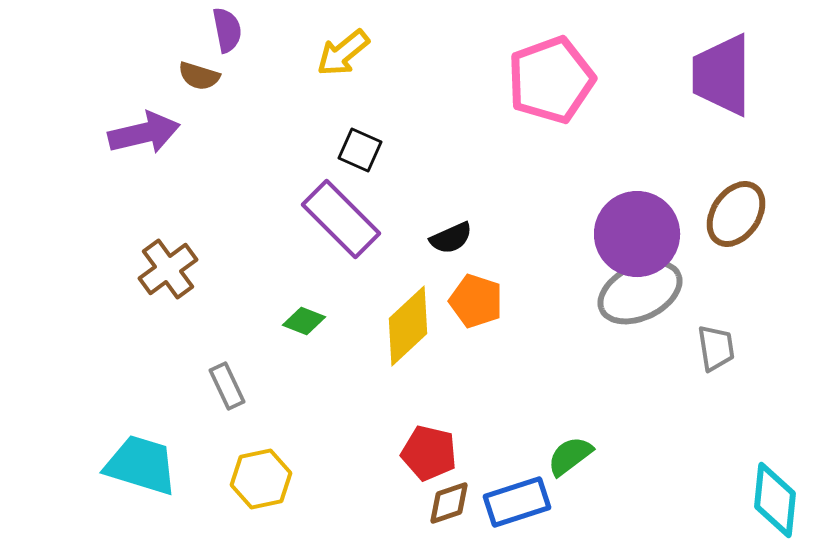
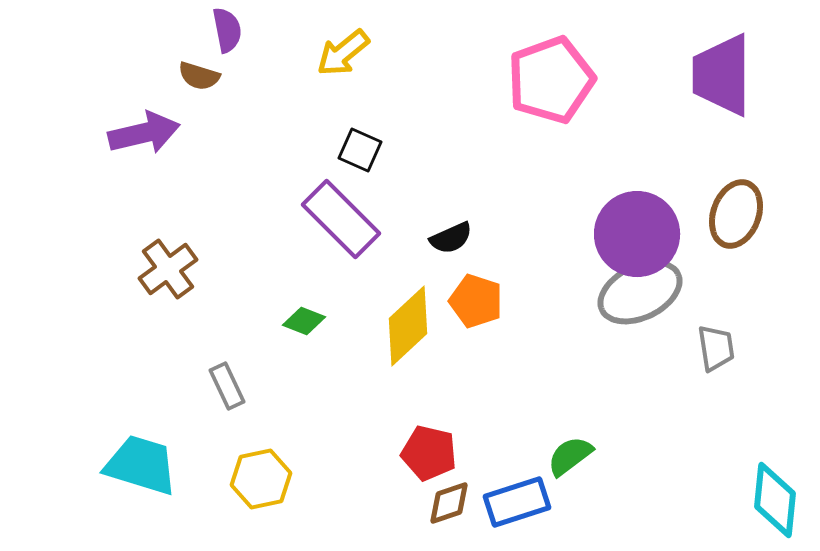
brown ellipse: rotated 14 degrees counterclockwise
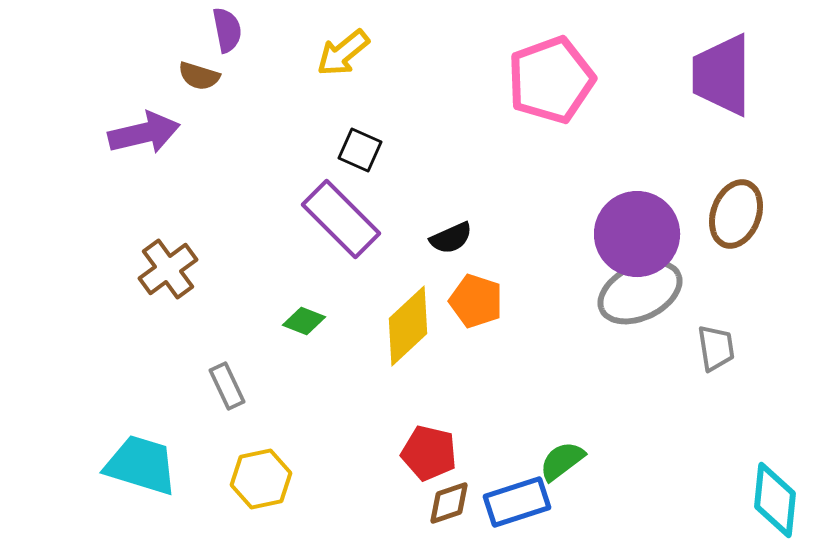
green semicircle: moved 8 px left, 5 px down
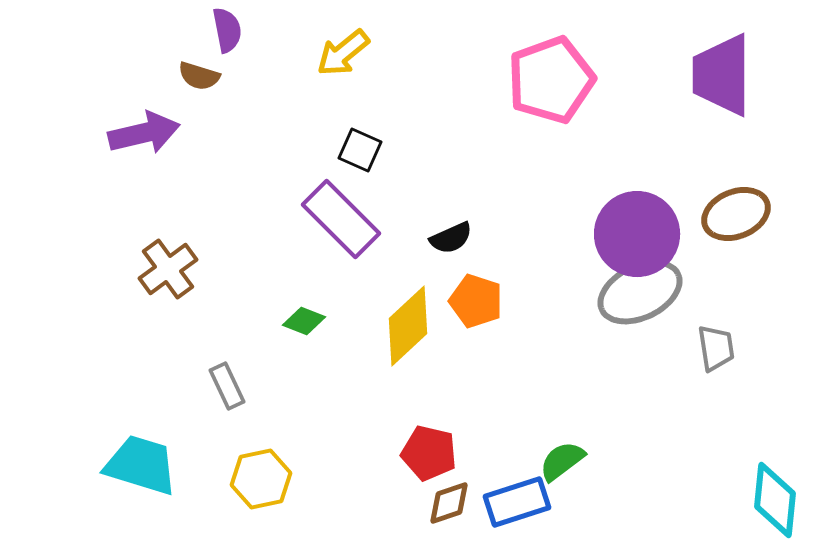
brown ellipse: rotated 48 degrees clockwise
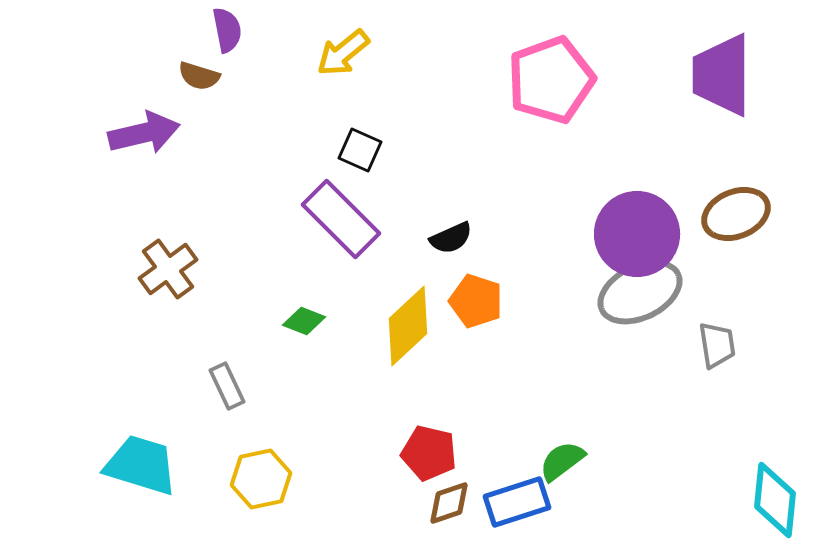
gray trapezoid: moved 1 px right, 3 px up
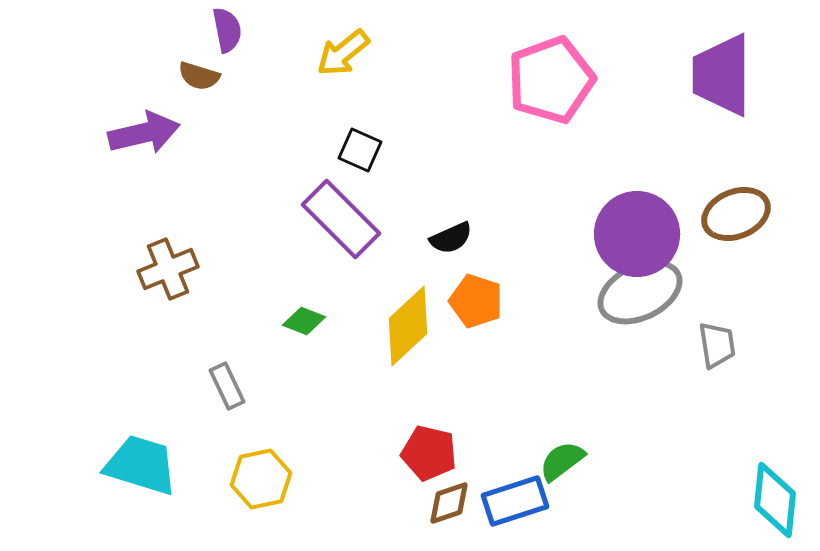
brown cross: rotated 14 degrees clockwise
blue rectangle: moved 2 px left, 1 px up
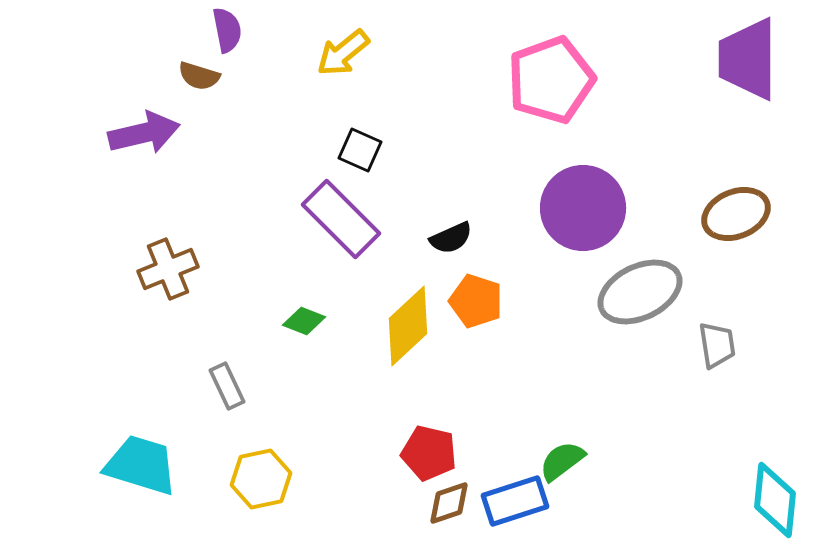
purple trapezoid: moved 26 px right, 16 px up
purple circle: moved 54 px left, 26 px up
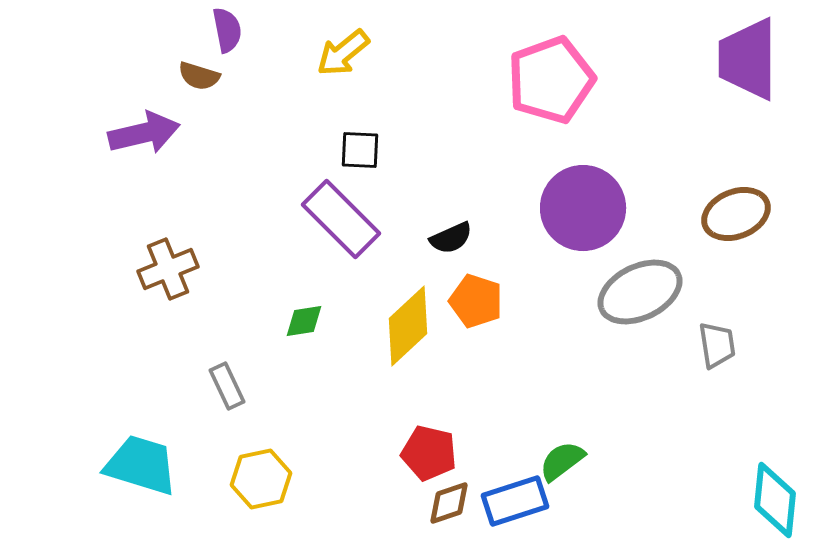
black square: rotated 21 degrees counterclockwise
green diamond: rotated 30 degrees counterclockwise
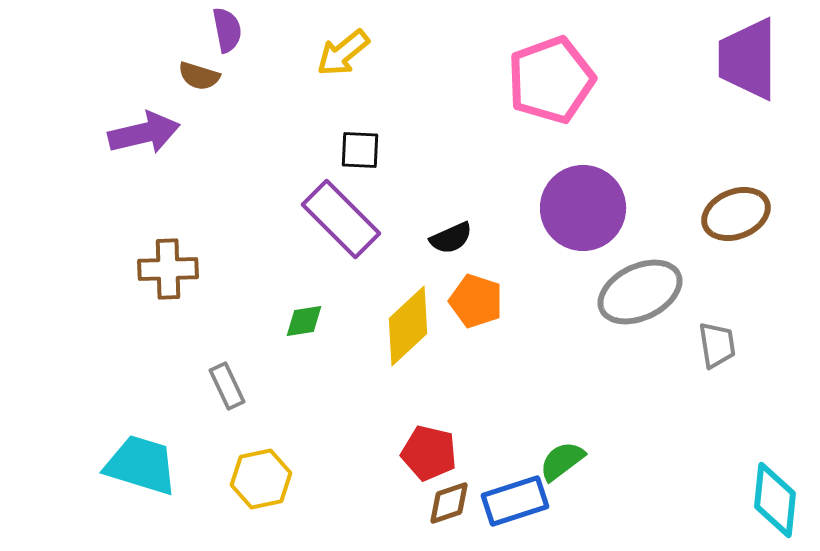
brown cross: rotated 20 degrees clockwise
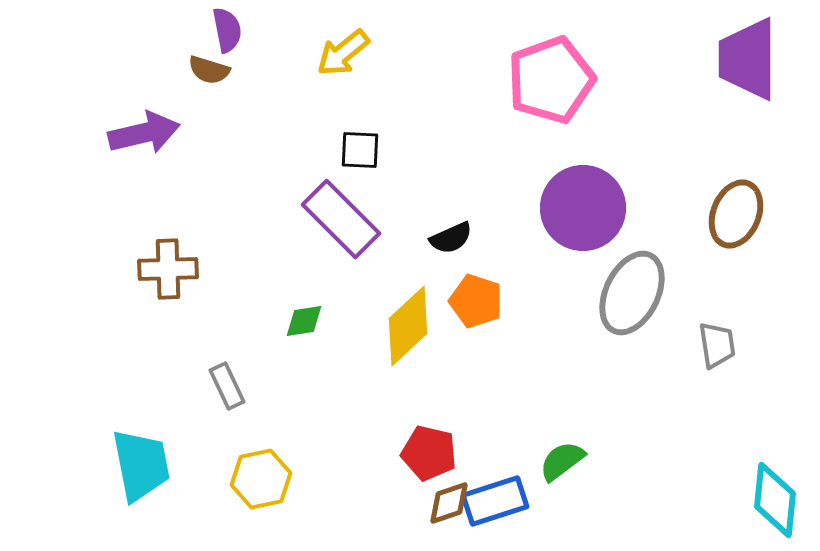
brown semicircle: moved 10 px right, 6 px up
brown ellipse: rotated 46 degrees counterclockwise
gray ellipse: moved 8 px left, 1 px down; rotated 38 degrees counterclockwise
cyan trapezoid: rotated 62 degrees clockwise
blue rectangle: moved 20 px left
